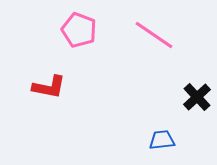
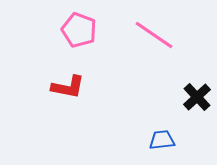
red L-shape: moved 19 px right
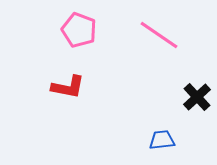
pink line: moved 5 px right
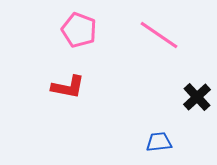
blue trapezoid: moved 3 px left, 2 px down
